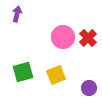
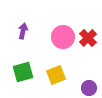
purple arrow: moved 6 px right, 17 px down
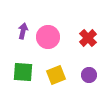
pink circle: moved 15 px left
green square: rotated 20 degrees clockwise
purple circle: moved 13 px up
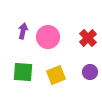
purple circle: moved 1 px right, 3 px up
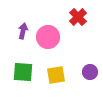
red cross: moved 10 px left, 21 px up
yellow square: rotated 12 degrees clockwise
